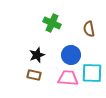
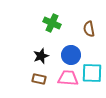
black star: moved 4 px right, 1 px down
brown rectangle: moved 5 px right, 4 px down
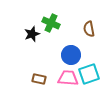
green cross: moved 1 px left
black star: moved 9 px left, 22 px up
cyan square: moved 3 px left, 1 px down; rotated 20 degrees counterclockwise
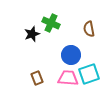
brown rectangle: moved 2 px left, 1 px up; rotated 56 degrees clockwise
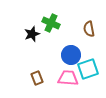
cyan square: moved 1 px left, 5 px up
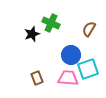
brown semicircle: rotated 42 degrees clockwise
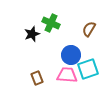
pink trapezoid: moved 1 px left, 3 px up
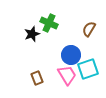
green cross: moved 2 px left
pink trapezoid: rotated 55 degrees clockwise
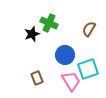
blue circle: moved 6 px left
pink trapezoid: moved 4 px right, 6 px down
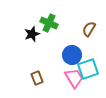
blue circle: moved 7 px right
pink trapezoid: moved 3 px right, 3 px up
